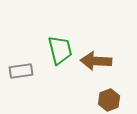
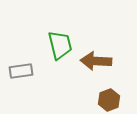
green trapezoid: moved 5 px up
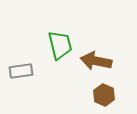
brown arrow: rotated 8 degrees clockwise
brown hexagon: moved 5 px left, 5 px up; rotated 15 degrees counterclockwise
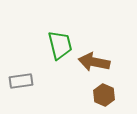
brown arrow: moved 2 px left, 1 px down
gray rectangle: moved 10 px down
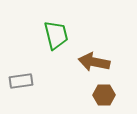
green trapezoid: moved 4 px left, 10 px up
brown hexagon: rotated 25 degrees counterclockwise
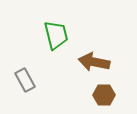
gray rectangle: moved 4 px right, 1 px up; rotated 70 degrees clockwise
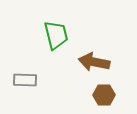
gray rectangle: rotated 60 degrees counterclockwise
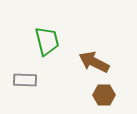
green trapezoid: moved 9 px left, 6 px down
brown arrow: rotated 16 degrees clockwise
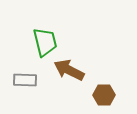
green trapezoid: moved 2 px left, 1 px down
brown arrow: moved 25 px left, 8 px down
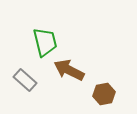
gray rectangle: rotated 40 degrees clockwise
brown hexagon: moved 1 px up; rotated 10 degrees counterclockwise
